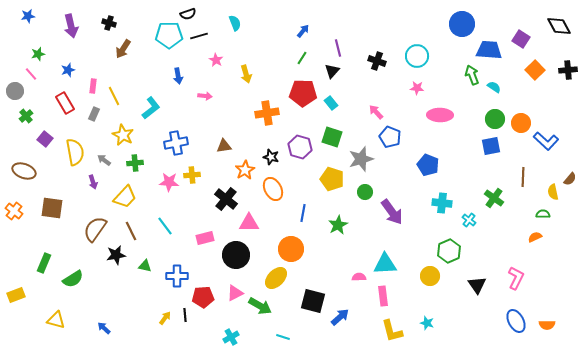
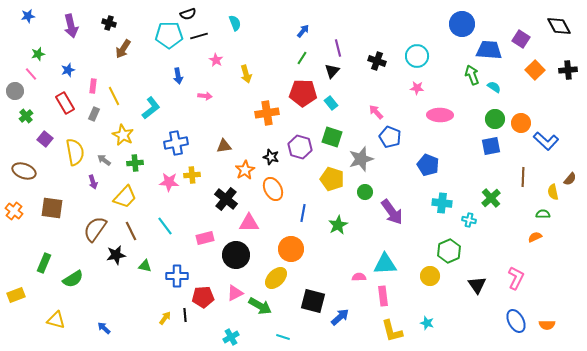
green cross at (494, 198): moved 3 px left; rotated 12 degrees clockwise
cyan cross at (469, 220): rotated 24 degrees counterclockwise
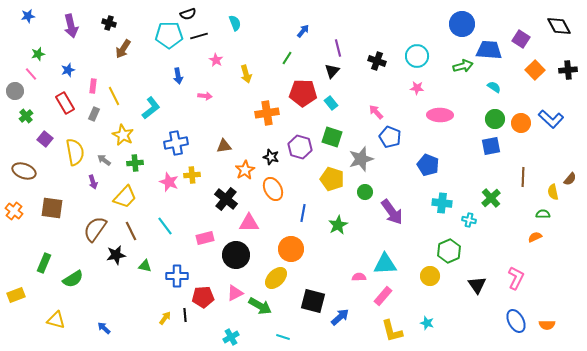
green line at (302, 58): moved 15 px left
green arrow at (472, 75): moved 9 px left, 9 px up; rotated 96 degrees clockwise
blue L-shape at (546, 141): moved 5 px right, 22 px up
pink star at (169, 182): rotated 18 degrees clockwise
pink rectangle at (383, 296): rotated 48 degrees clockwise
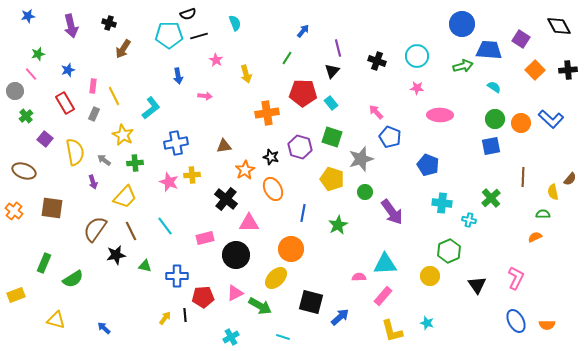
black square at (313, 301): moved 2 px left, 1 px down
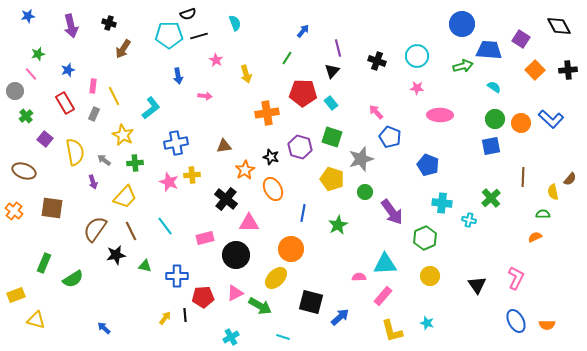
green hexagon at (449, 251): moved 24 px left, 13 px up
yellow triangle at (56, 320): moved 20 px left
